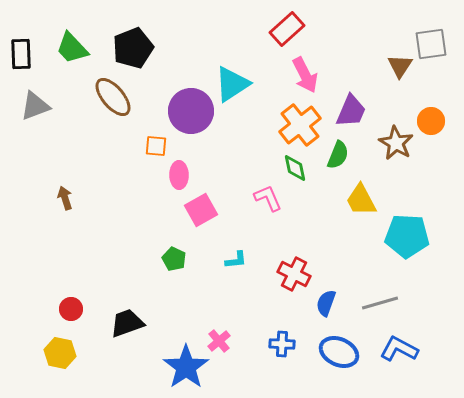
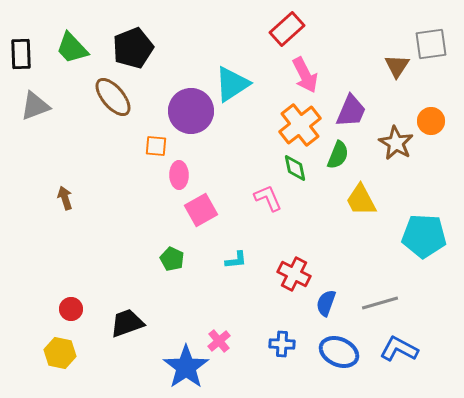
brown triangle: moved 3 px left
cyan pentagon: moved 17 px right
green pentagon: moved 2 px left
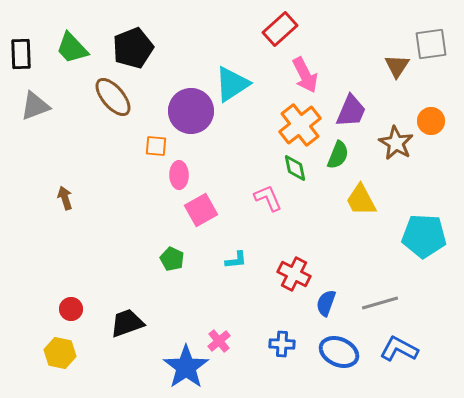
red rectangle: moved 7 px left
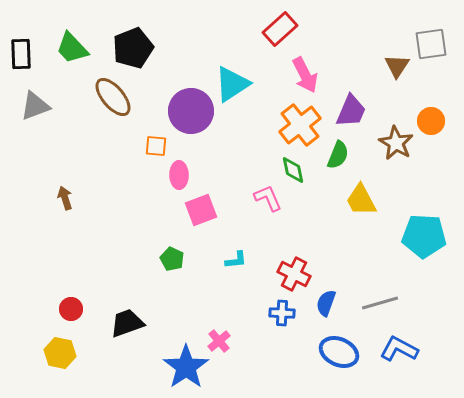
green diamond: moved 2 px left, 2 px down
pink square: rotated 8 degrees clockwise
blue cross: moved 31 px up
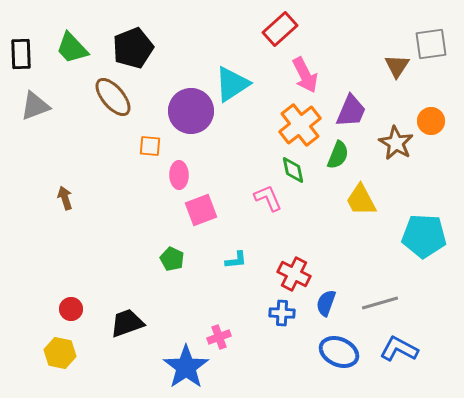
orange square: moved 6 px left
pink cross: moved 4 px up; rotated 20 degrees clockwise
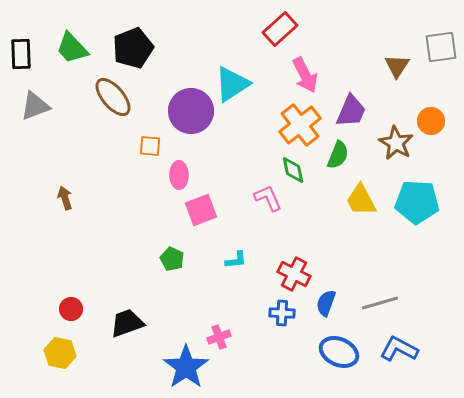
gray square: moved 10 px right, 3 px down
cyan pentagon: moved 7 px left, 34 px up
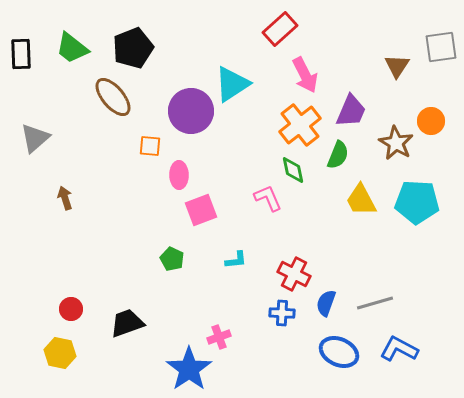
green trapezoid: rotated 9 degrees counterclockwise
gray triangle: moved 32 px down; rotated 20 degrees counterclockwise
gray line: moved 5 px left
blue star: moved 3 px right, 2 px down
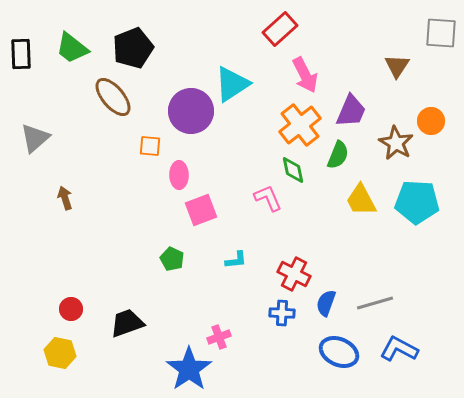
gray square: moved 14 px up; rotated 12 degrees clockwise
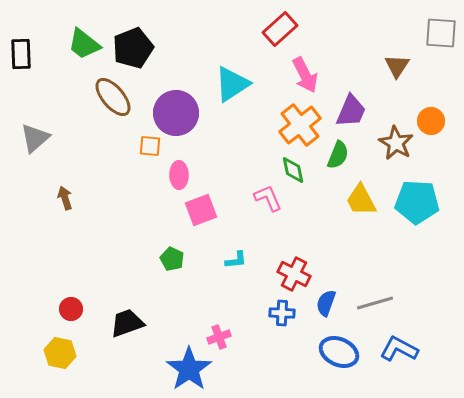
green trapezoid: moved 12 px right, 4 px up
purple circle: moved 15 px left, 2 px down
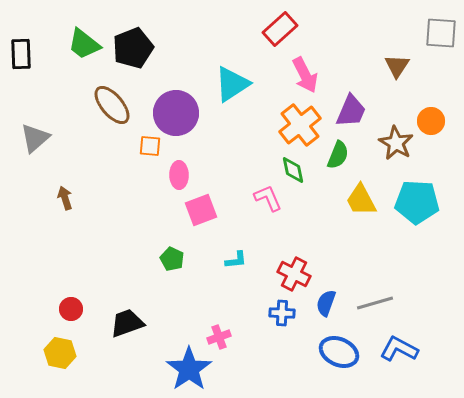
brown ellipse: moved 1 px left, 8 px down
